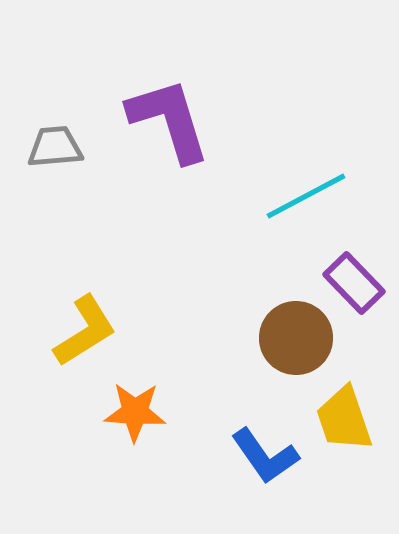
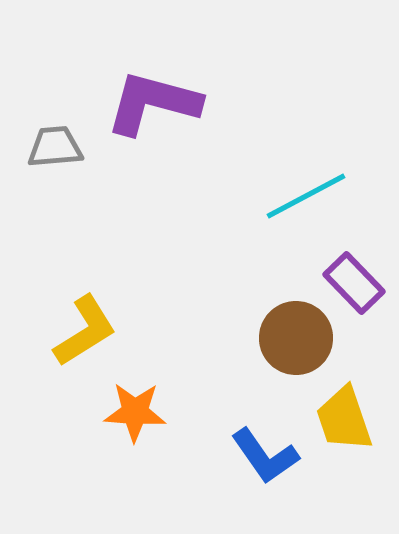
purple L-shape: moved 16 px left, 17 px up; rotated 58 degrees counterclockwise
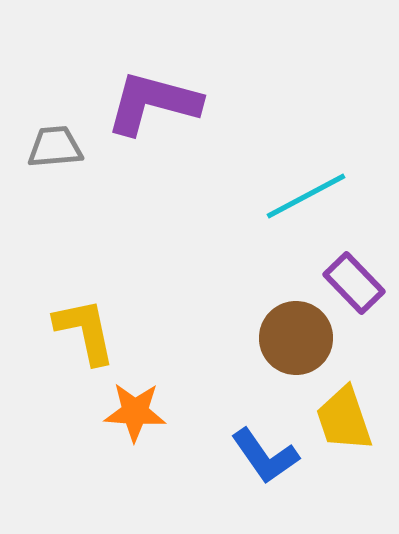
yellow L-shape: rotated 70 degrees counterclockwise
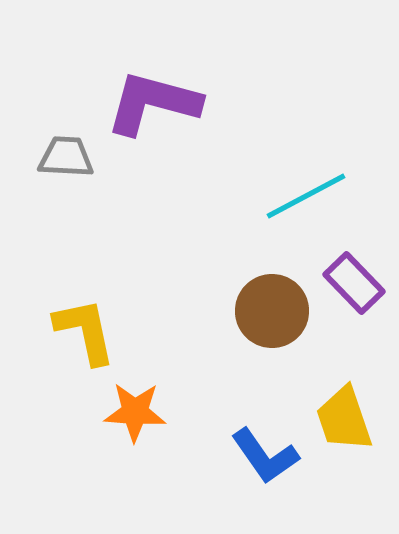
gray trapezoid: moved 11 px right, 10 px down; rotated 8 degrees clockwise
brown circle: moved 24 px left, 27 px up
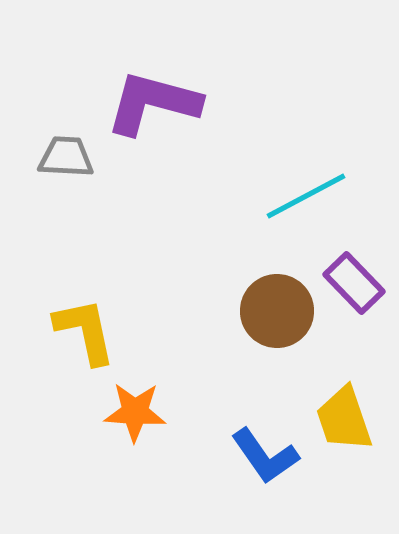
brown circle: moved 5 px right
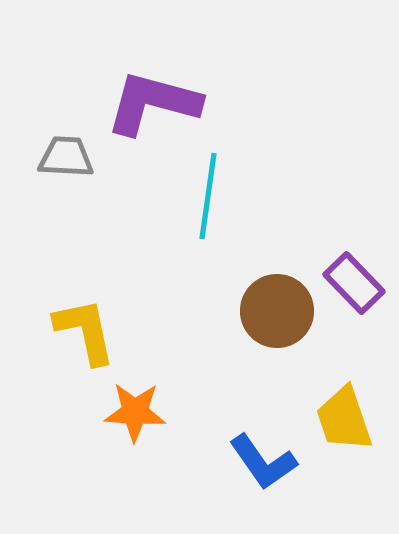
cyan line: moved 98 px left; rotated 54 degrees counterclockwise
blue L-shape: moved 2 px left, 6 px down
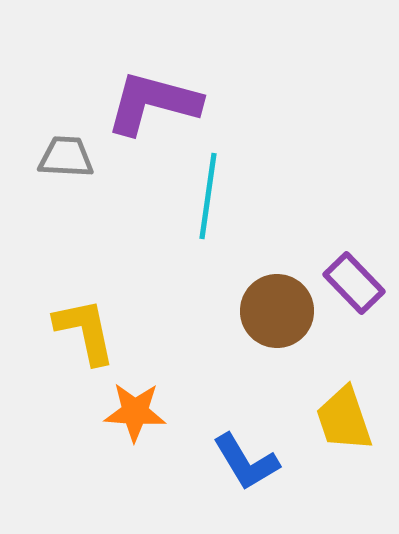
blue L-shape: moved 17 px left; rotated 4 degrees clockwise
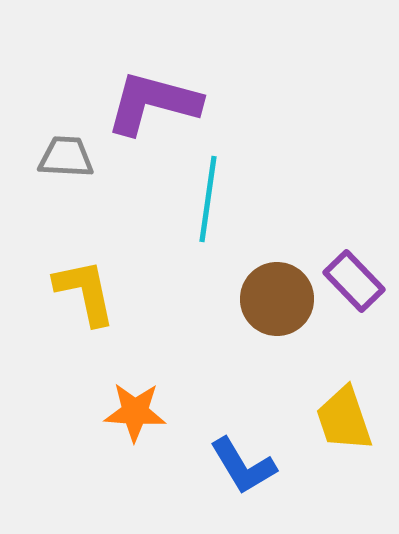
cyan line: moved 3 px down
purple rectangle: moved 2 px up
brown circle: moved 12 px up
yellow L-shape: moved 39 px up
blue L-shape: moved 3 px left, 4 px down
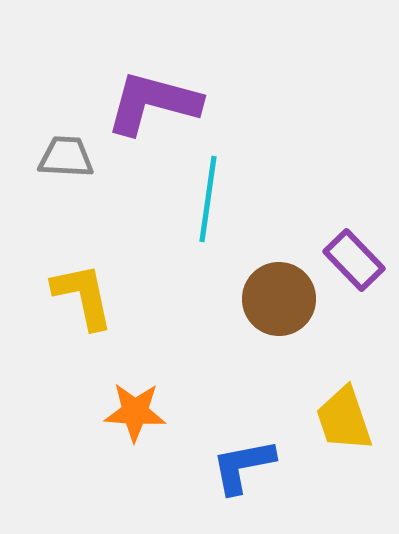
purple rectangle: moved 21 px up
yellow L-shape: moved 2 px left, 4 px down
brown circle: moved 2 px right
blue L-shape: rotated 110 degrees clockwise
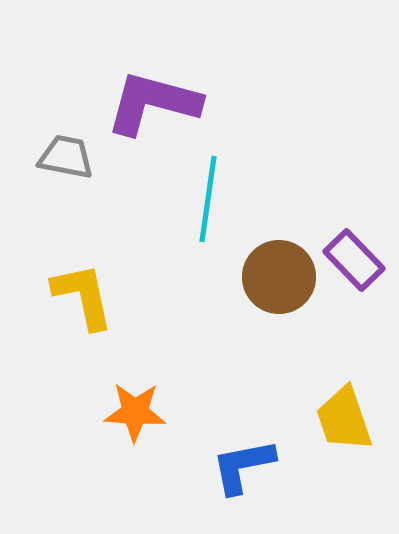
gray trapezoid: rotated 8 degrees clockwise
brown circle: moved 22 px up
